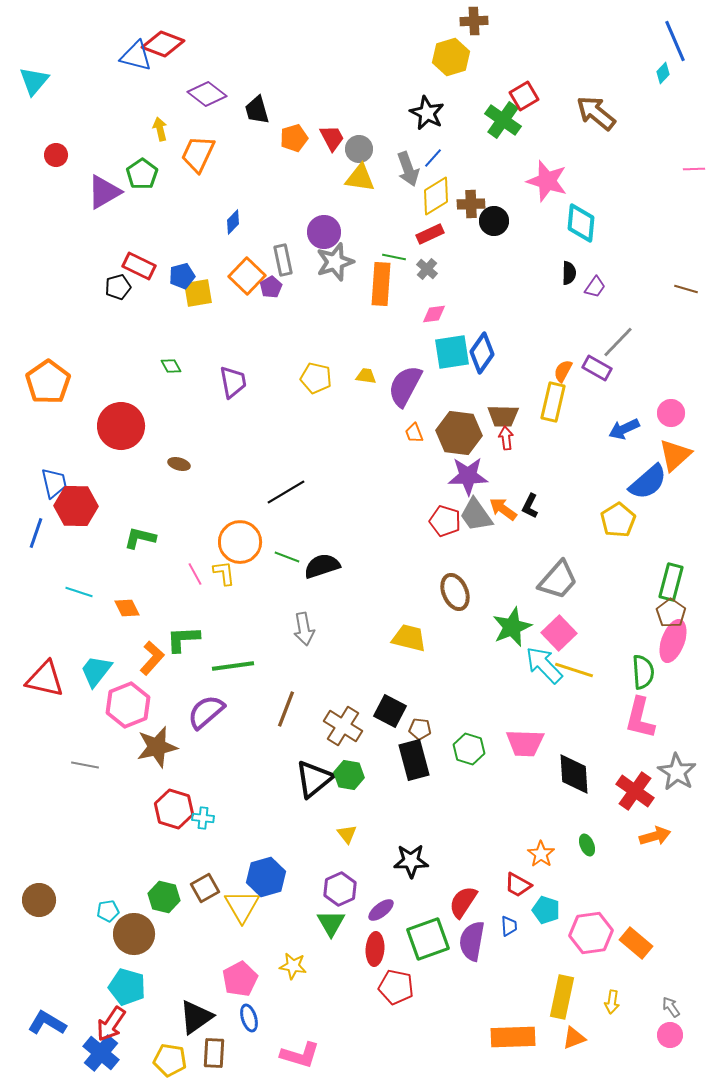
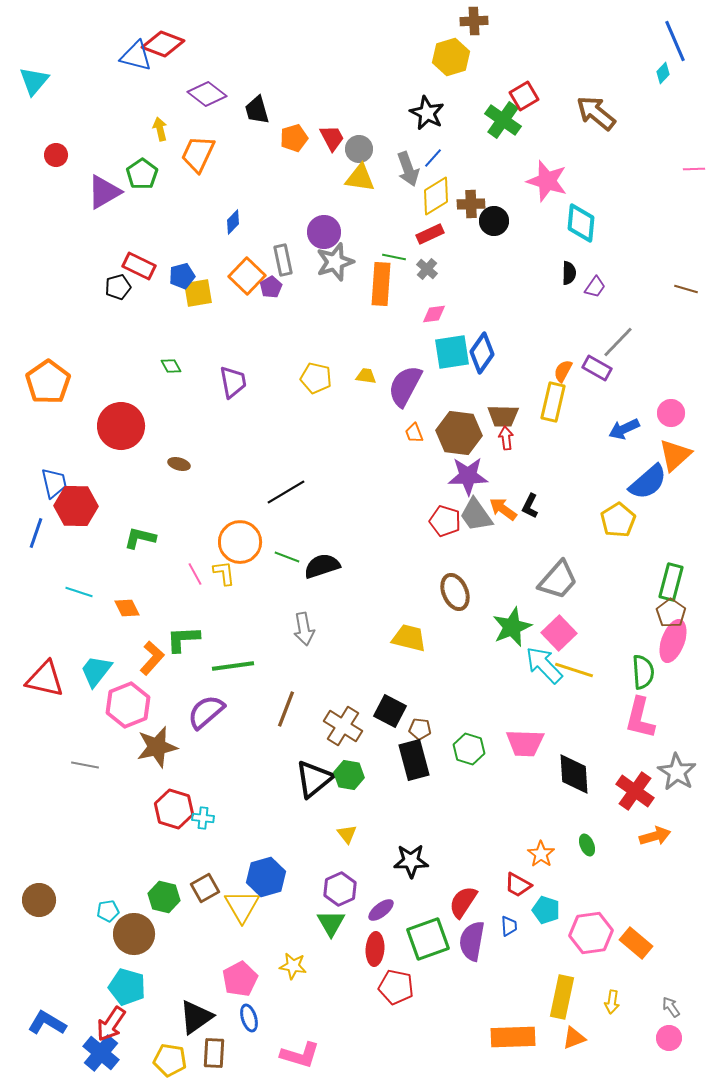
pink circle at (670, 1035): moved 1 px left, 3 px down
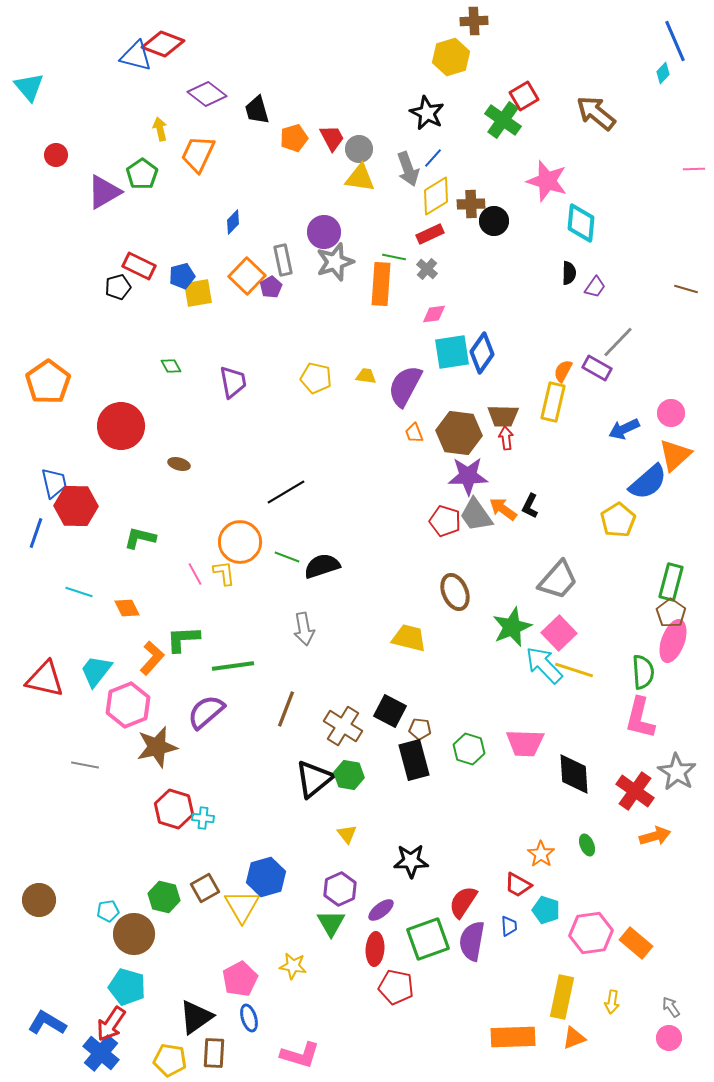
cyan triangle at (34, 81): moved 5 px left, 6 px down; rotated 20 degrees counterclockwise
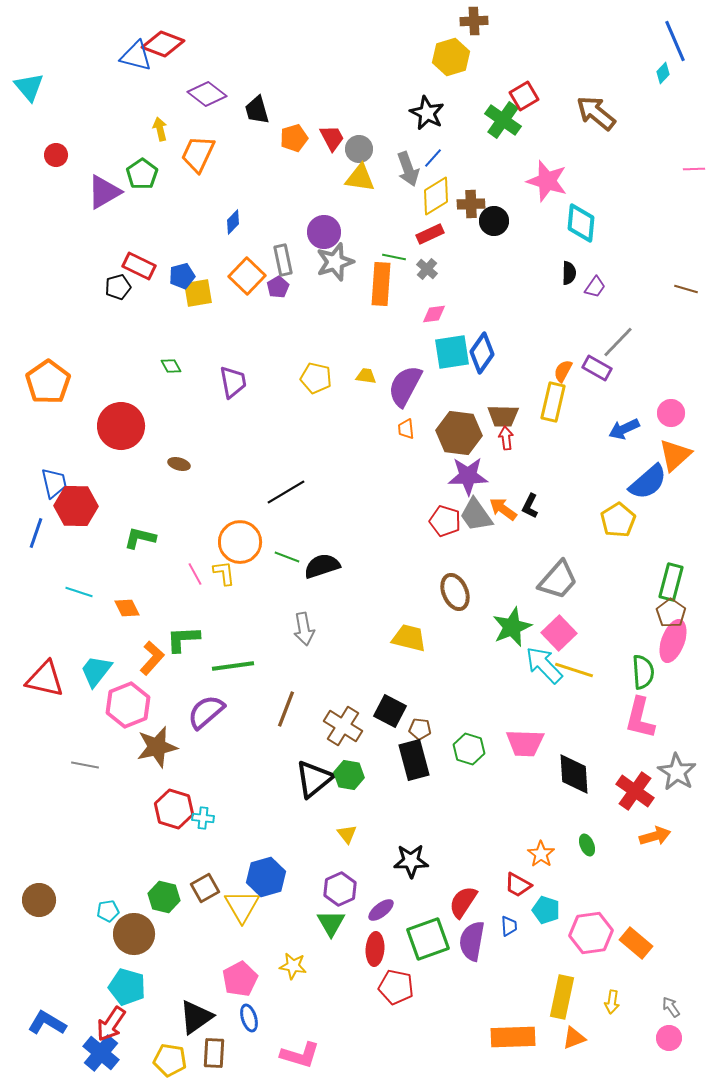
purple pentagon at (271, 287): moved 7 px right
orange trapezoid at (414, 433): moved 8 px left, 4 px up; rotated 15 degrees clockwise
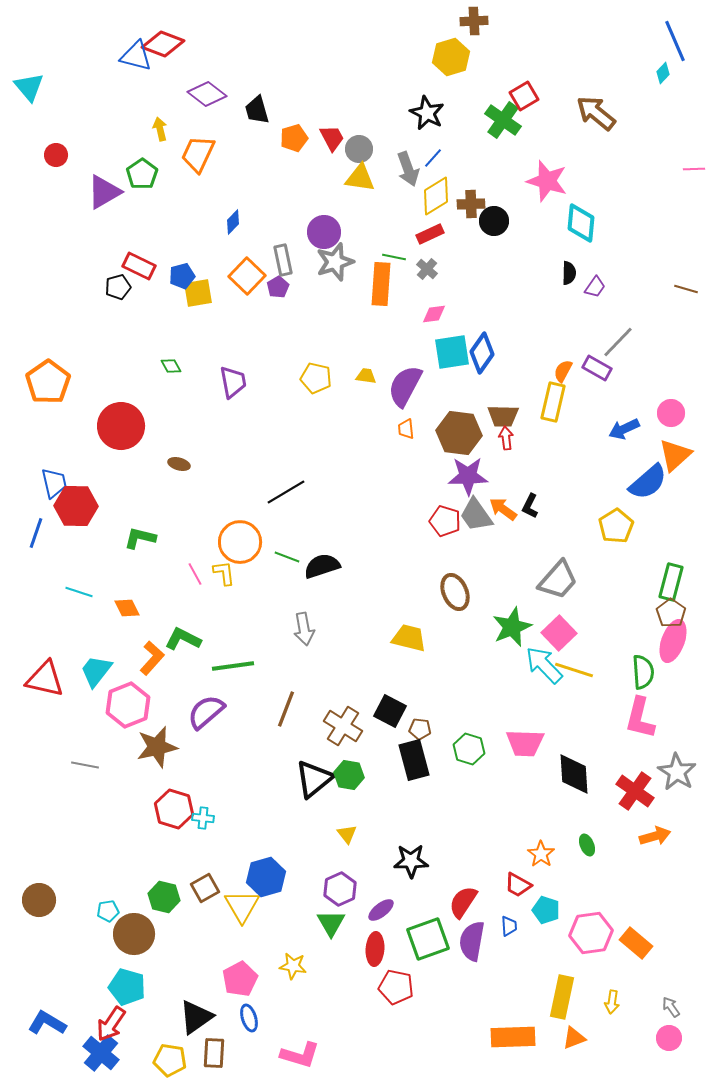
yellow pentagon at (618, 520): moved 2 px left, 6 px down
green L-shape at (183, 639): rotated 30 degrees clockwise
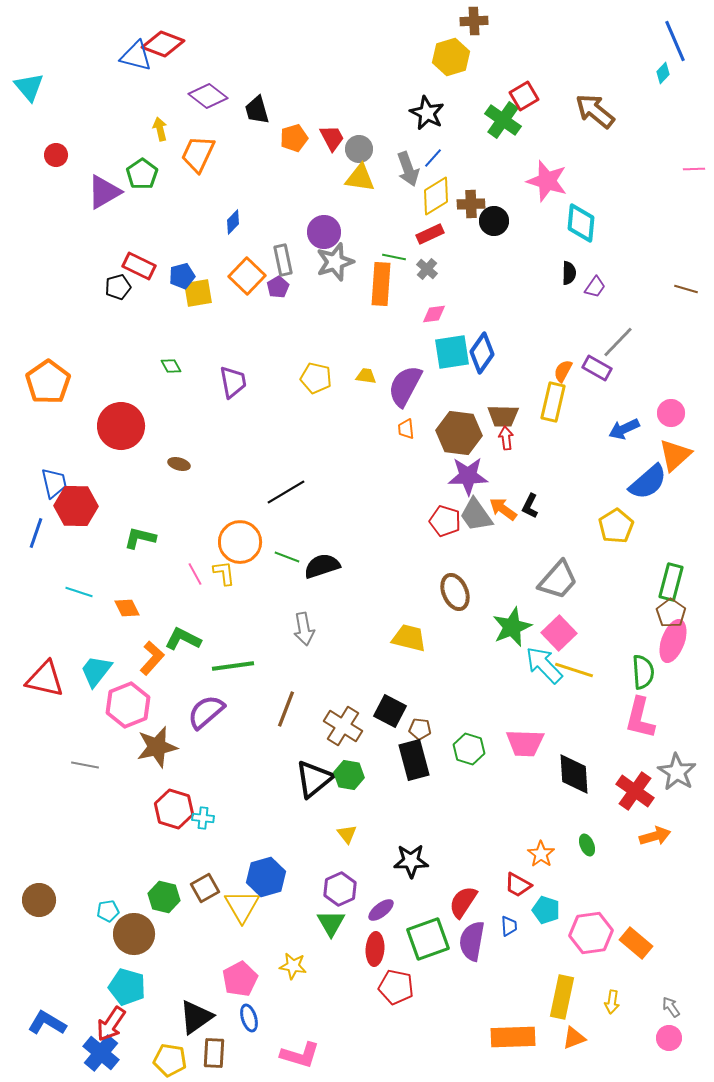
purple diamond at (207, 94): moved 1 px right, 2 px down
brown arrow at (596, 113): moved 1 px left, 2 px up
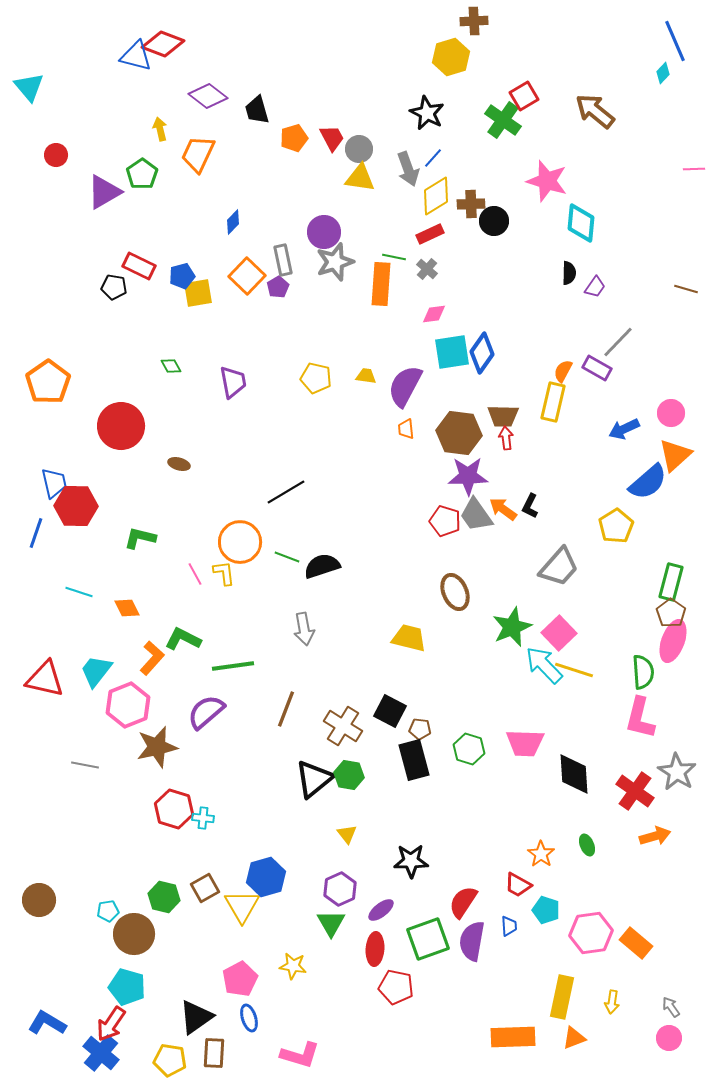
black pentagon at (118, 287): moved 4 px left; rotated 25 degrees clockwise
gray trapezoid at (558, 580): moved 1 px right, 13 px up
